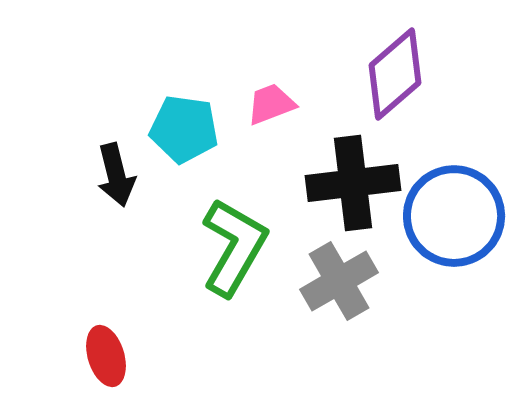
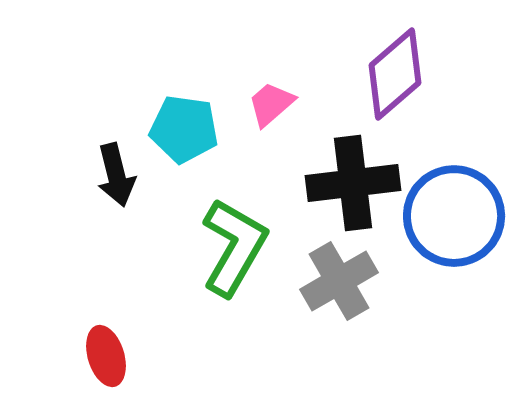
pink trapezoid: rotated 20 degrees counterclockwise
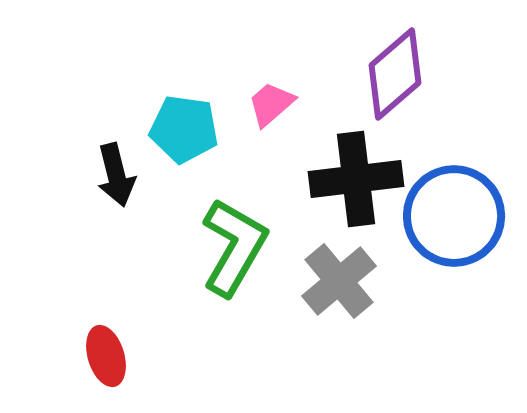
black cross: moved 3 px right, 4 px up
gray cross: rotated 10 degrees counterclockwise
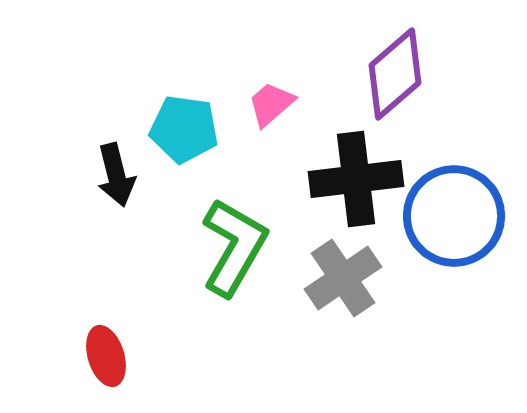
gray cross: moved 4 px right, 3 px up; rotated 6 degrees clockwise
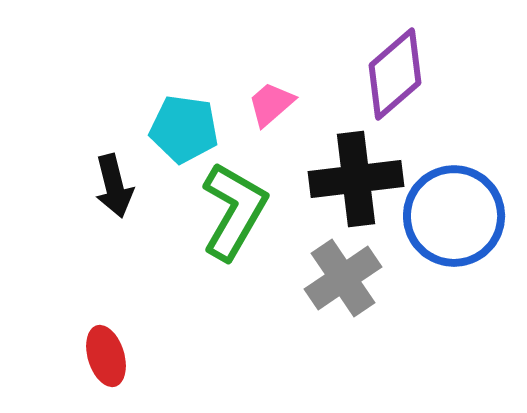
black arrow: moved 2 px left, 11 px down
green L-shape: moved 36 px up
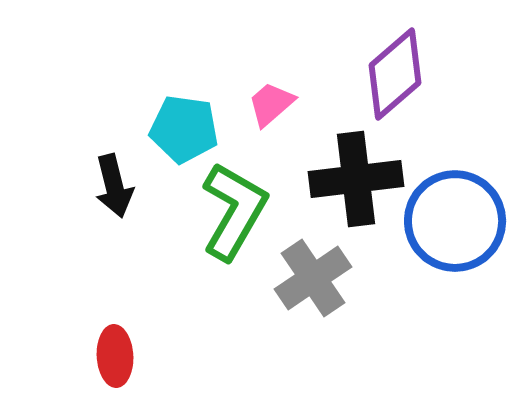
blue circle: moved 1 px right, 5 px down
gray cross: moved 30 px left
red ellipse: moved 9 px right; rotated 14 degrees clockwise
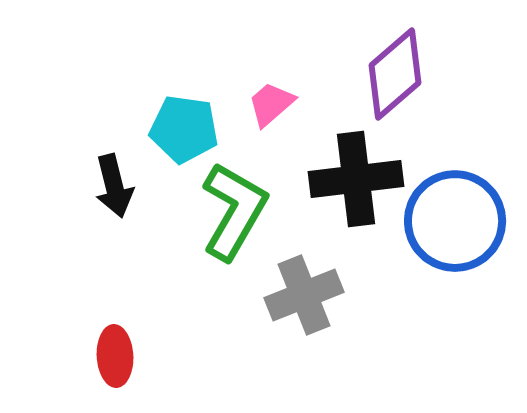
gray cross: moved 9 px left, 17 px down; rotated 12 degrees clockwise
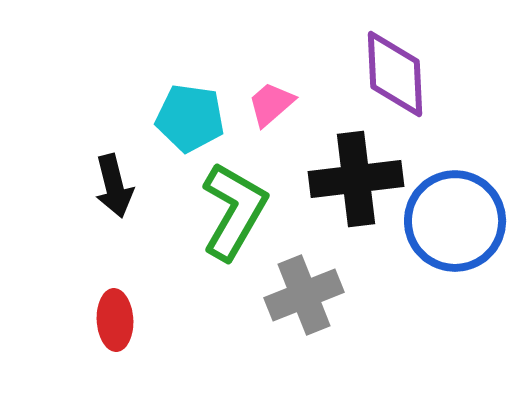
purple diamond: rotated 52 degrees counterclockwise
cyan pentagon: moved 6 px right, 11 px up
red ellipse: moved 36 px up
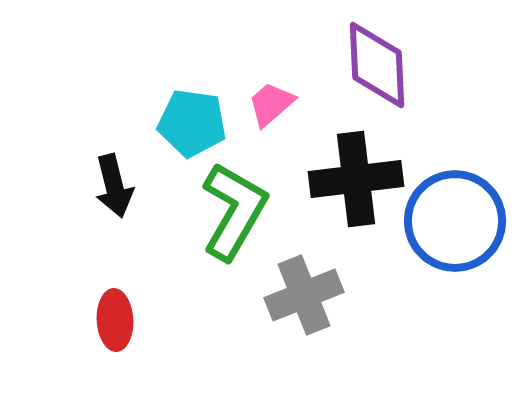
purple diamond: moved 18 px left, 9 px up
cyan pentagon: moved 2 px right, 5 px down
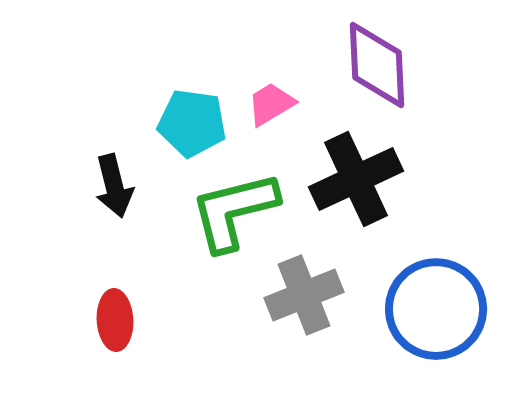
pink trapezoid: rotated 10 degrees clockwise
black cross: rotated 18 degrees counterclockwise
green L-shape: rotated 134 degrees counterclockwise
blue circle: moved 19 px left, 88 px down
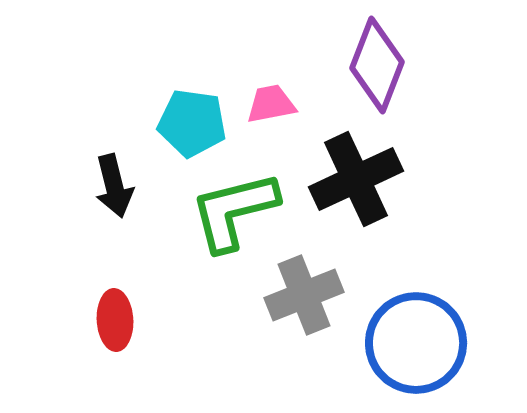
purple diamond: rotated 24 degrees clockwise
pink trapezoid: rotated 20 degrees clockwise
blue circle: moved 20 px left, 34 px down
